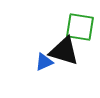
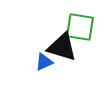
black triangle: moved 2 px left, 4 px up
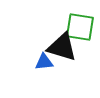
blue triangle: rotated 18 degrees clockwise
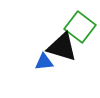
green square: rotated 28 degrees clockwise
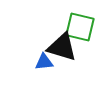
green square: rotated 24 degrees counterclockwise
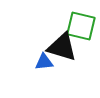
green square: moved 1 px right, 1 px up
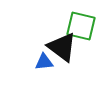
black triangle: rotated 20 degrees clockwise
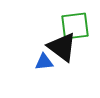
green square: moved 6 px left; rotated 20 degrees counterclockwise
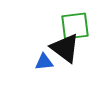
black triangle: moved 3 px right, 1 px down
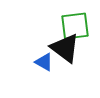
blue triangle: rotated 36 degrees clockwise
